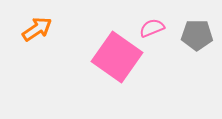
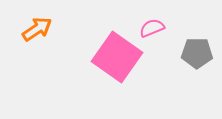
gray pentagon: moved 18 px down
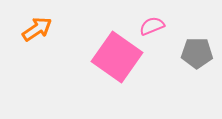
pink semicircle: moved 2 px up
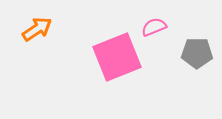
pink semicircle: moved 2 px right, 1 px down
pink square: rotated 33 degrees clockwise
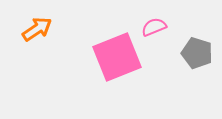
gray pentagon: rotated 16 degrees clockwise
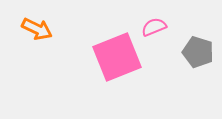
orange arrow: rotated 60 degrees clockwise
gray pentagon: moved 1 px right, 1 px up
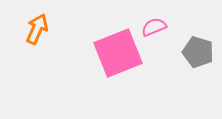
orange arrow: rotated 92 degrees counterclockwise
pink square: moved 1 px right, 4 px up
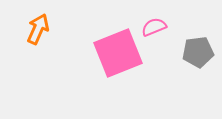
orange arrow: moved 1 px right
gray pentagon: rotated 24 degrees counterclockwise
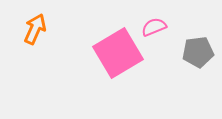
orange arrow: moved 3 px left
pink square: rotated 9 degrees counterclockwise
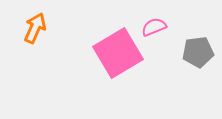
orange arrow: moved 1 px up
